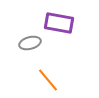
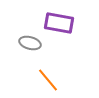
gray ellipse: rotated 30 degrees clockwise
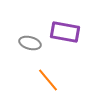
purple rectangle: moved 6 px right, 9 px down
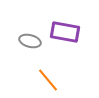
gray ellipse: moved 2 px up
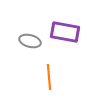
orange line: moved 1 px right, 3 px up; rotated 35 degrees clockwise
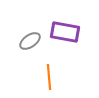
gray ellipse: rotated 50 degrees counterclockwise
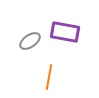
orange line: rotated 15 degrees clockwise
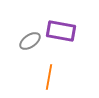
purple rectangle: moved 4 px left, 1 px up
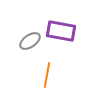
orange line: moved 2 px left, 2 px up
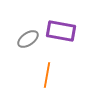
gray ellipse: moved 2 px left, 2 px up
